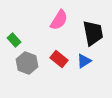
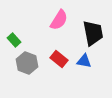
blue triangle: rotated 42 degrees clockwise
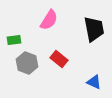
pink semicircle: moved 10 px left
black trapezoid: moved 1 px right, 4 px up
green rectangle: rotated 56 degrees counterclockwise
blue triangle: moved 10 px right, 21 px down; rotated 14 degrees clockwise
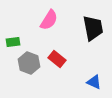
black trapezoid: moved 1 px left, 1 px up
green rectangle: moved 1 px left, 2 px down
red rectangle: moved 2 px left
gray hexagon: moved 2 px right
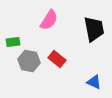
black trapezoid: moved 1 px right, 1 px down
gray hexagon: moved 2 px up; rotated 10 degrees counterclockwise
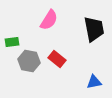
green rectangle: moved 1 px left
blue triangle: rotated 35 degrees counterclockwise
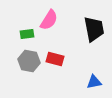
green rectangle: moved 15 px right, 8 px up
red rectangle: moved 2 px left; rotated 24 degrees counterclockwise
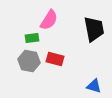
green rectangle: moved 5 px right, 4 px down
blue triangle: moved 4 px down; rotated 28 degrees clockwise
